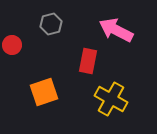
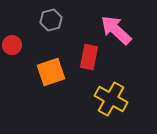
gray hexagon: moved 4 px up
pink arrow: rotated 16 degrees clockwise
red rectangle: moved 1 px right, 4 px up
orange square: moved 7 px right, 20 px up
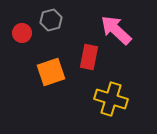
red circle: moved 10 px right, 12 px up
yellow cross: rotated 12 degrees counterclockwise
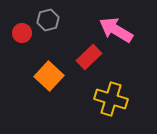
gray hexagon: moved 3 px left
pink arrow: rotated 12 degrees counterclockwise
red rectangle: rotated 35 degrees clockwise
orange square: moved 2 px left, 4 px down; rotated 28 degrees counterclockwise
